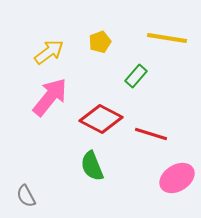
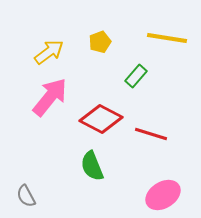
pink ellipse: moved 14 px left, 17 px down
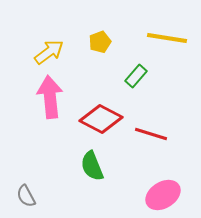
pink arrow: rotated 45 degrees counterclockwise
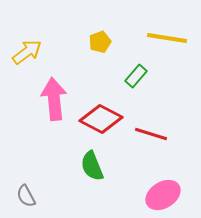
yellow arrow: moved 22 px left
pink arrow: moved 4 px right, 2 px down
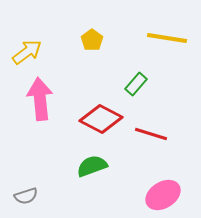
yellow pentagon: moved 8 px left, 2 px up; rotated 15 degrees counterclockwise
green rectangle: moved 8 px down
pink arrow: moved 14 px left
green semicircle: rotated 92 degrees clockwise
gray semicircle: rotated 80 degrees counterclockwise
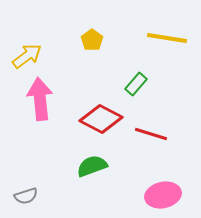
yellow arrow: moved 4 px down
pink ellipse: rotated 20 degrees clockwise
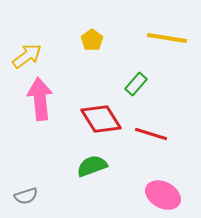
red diamond: rotated 30 degrees clockwise
pink ellipse: rotated 40 degrees clockwise
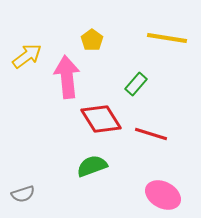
pink arrow: moved 27 px right, 22 px up
gray semicircle: moved 3 px left, 2 px up
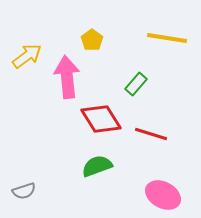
green semicircle: moved 5 px right
gray semicircle: moved 1 px right, 3 px up
